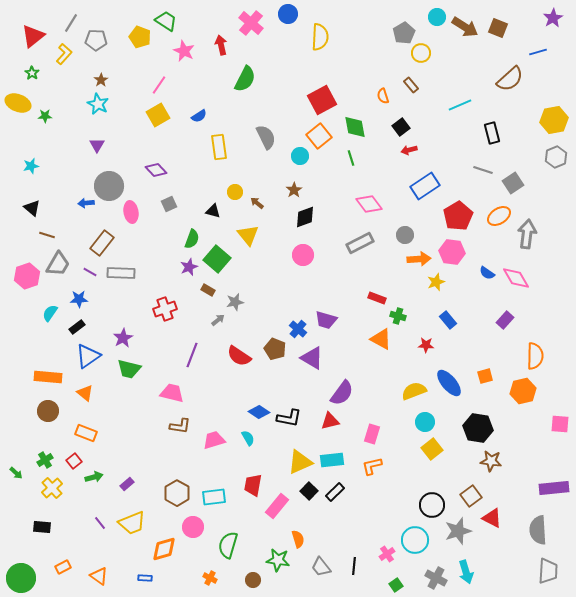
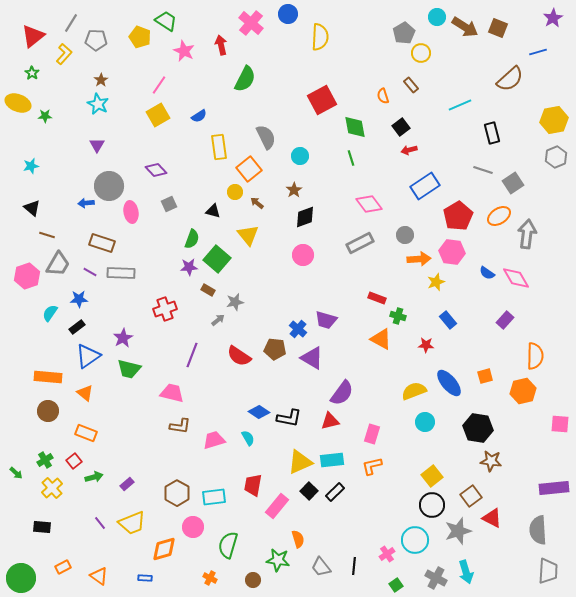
orange square at (319, 136): moved 70 px left, 33 px down
brown rectangle at (102, 243): rotated 70 degrees clockwise
purple star at (189, 267): rotated 18 degrees clockwise
brown pentagon at (275, 349): rotated 15 degrees counterclockwise
yellow square at (432, 449): moved 27 px down
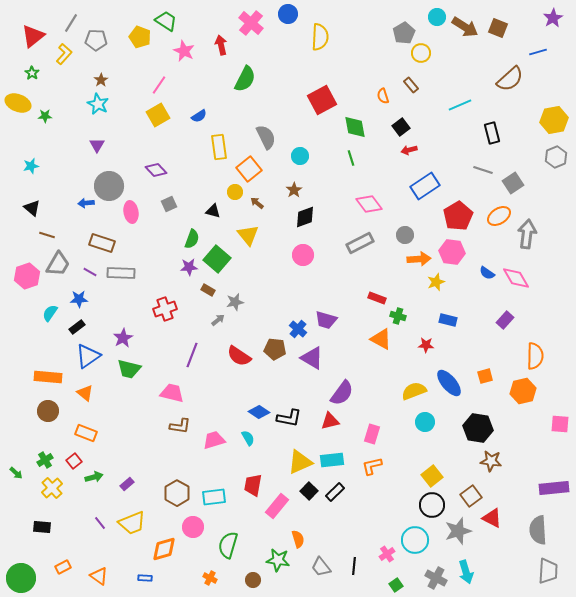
blue rectangle at (448, 320): rotated 36 degrees counterclockwise
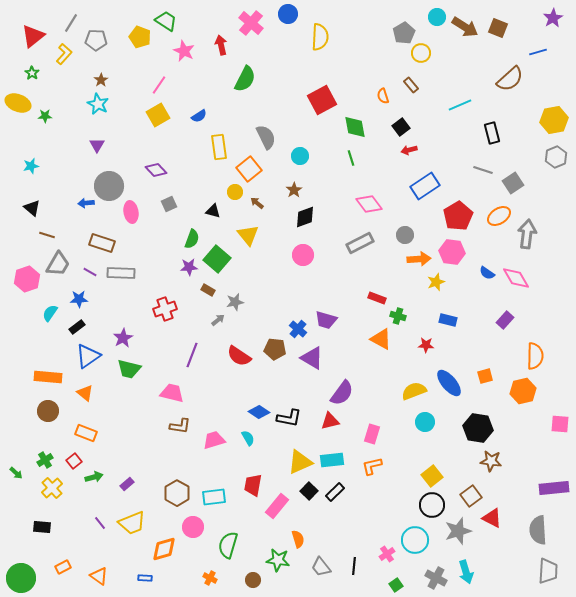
pink hexagon at (27, 276): moved 3 px down
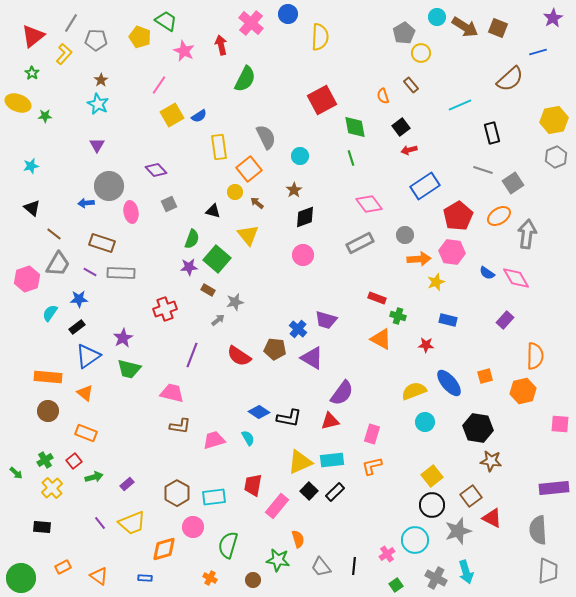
yellow square at (158, 115): moved 14 px right
brown line at (47, 235): moved 7 px right, 1 px up; rotated 21 degrees clockwise
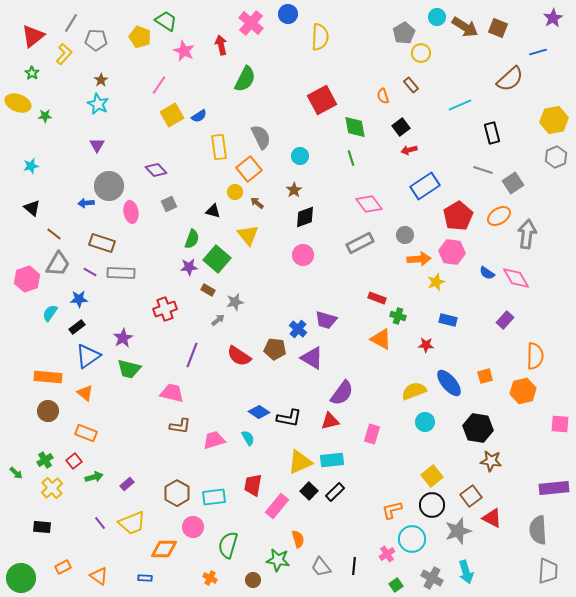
gray semicircle at (266, 137): moved 5 px left
orange L-shape at (372, 466): moved 20 px right, 44 px down
cyan circle at (415, 540): moved 3 px left, 1 px up
orange diamond at (164, 549): rotated 16 degrees clockwise
gray cross at (436, 578): moved 4 px left
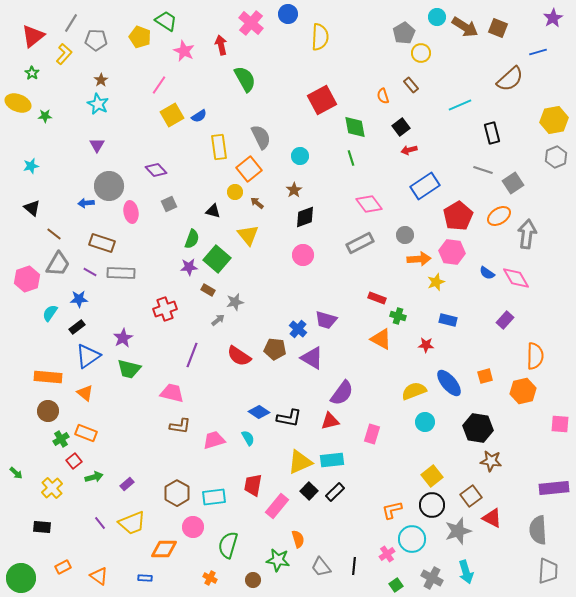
green semicircle at (245, 79): rotated 56 degrees counterclockwise
green cross at (45, 460): moved 16 px right, 21 px up
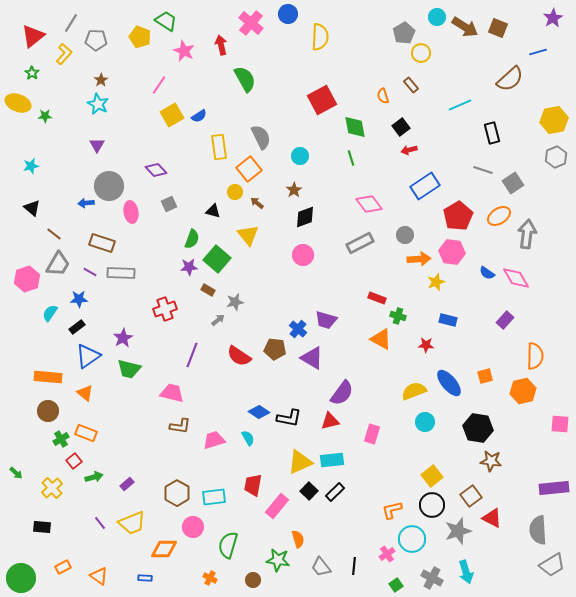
gray trapezoid at (548, 571): moved 4 px right, 6 px up; rotated 56 degrees clockwise
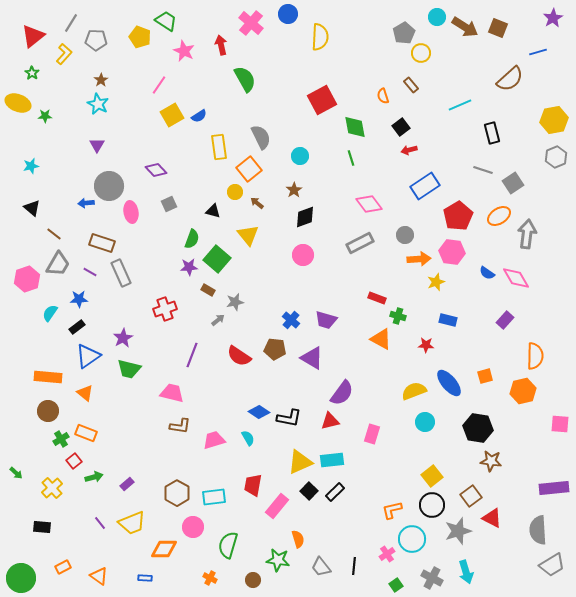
gray rectangle at (121, 273): rotated 64 degrees clockwise
blue cross at (298, 329): moved 7 px left, 9 px up
